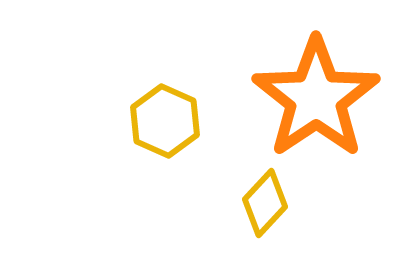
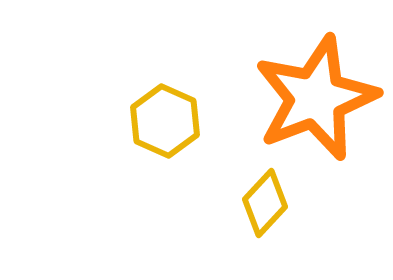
orange star: rotated 13 degrees clockwise
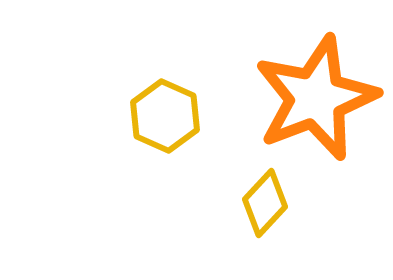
yellow hexagon: moved 5 px up
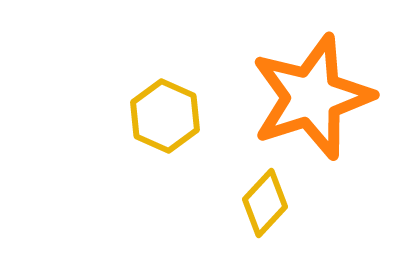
orange star: moved 4 px left, 1 px up; rotated 3 degrees clockwise
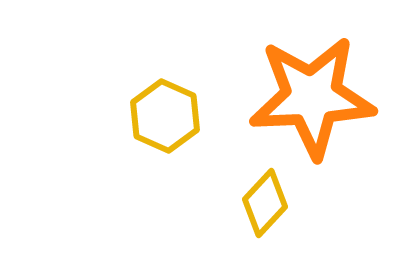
orange star: rotated 15 degrees clockwise
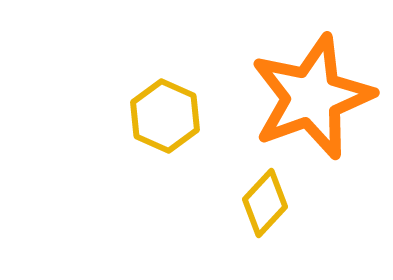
orange star: rotated 17 degrees counterclockwise
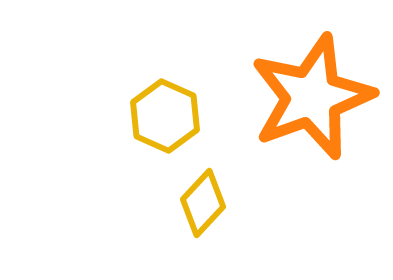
yellow diamond: moved 62 px left
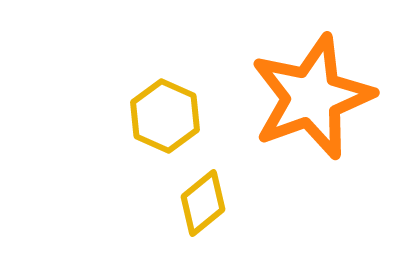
yellow diamond: rotated 8 degrees clockwise
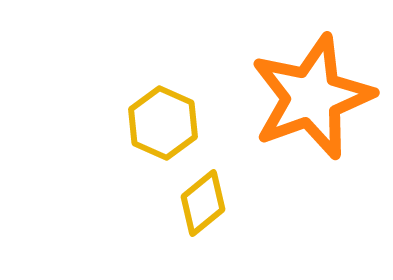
yellow hexagon: moved 2 px left, 7 px down
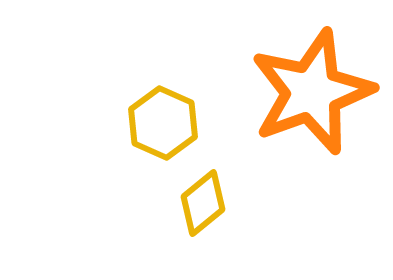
orange star: moved 5 px up
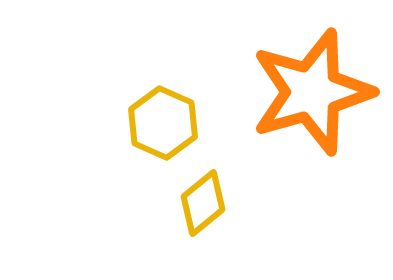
orange star: rotated 4 degrees clockwise
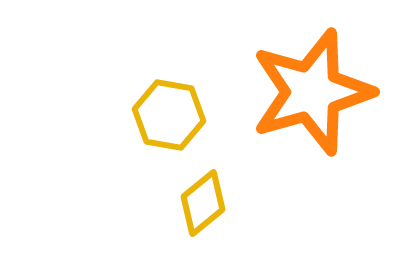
yellow hexagon: moved 6 px right, 8 px up; rotated 14 degrees counterclockwise
